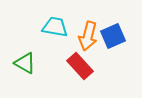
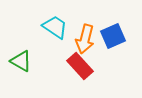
cyan trapezoid: rotated 24 degrees clockwise
orange arrow: moved 3 px left, 3 px down
green triangle: moved 4 px left, 2 px up
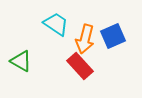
cyan trapezoid: moved 1 px right, 3 px up
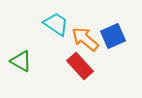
orange arrow: rotated 116 degrees clockwise
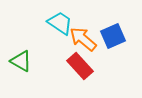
cyan trapezoid: moved 4 px right, 1 px up
orange arrow: moved 2 px left
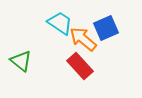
blue square: moved 7 px left, 8 px up
green triangle: rotated 10 degrees clockwise
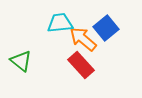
cyan trapezoid: rotated 40 degrees counterclockwise
blue square: rotated 15 degrees counterclockwise
red rectangle: moved 1 px right, 1 px up
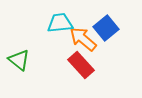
green triangle: moved 2 px left, 1 px up
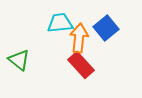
orange arrow: moved 4 px left, 1 px up; rotated 56 degrees clockwise
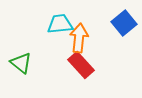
cyan trapezoid: moved 1 px down
blue square: moved 18 px right, 5 px up
green triangle: moved 2 px right, 3 px down
